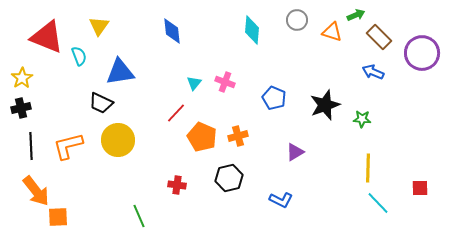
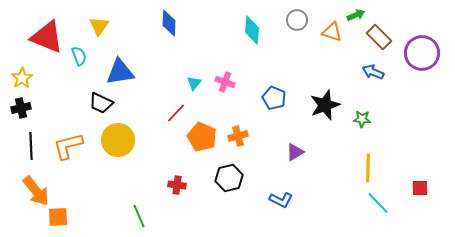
blue diamond: moved 3 px left, 8 px up; rotated 8 degrees clockwise
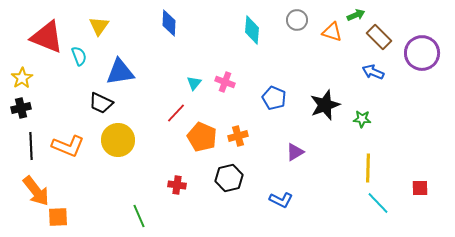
orange L-shape: rotated 144 degrees counterclockwise
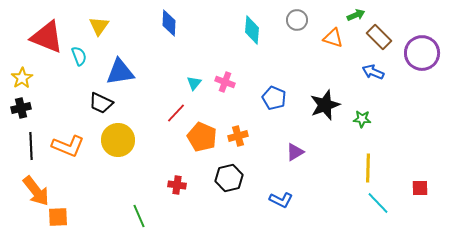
orange triangle: moved 1 px right, 6 px down
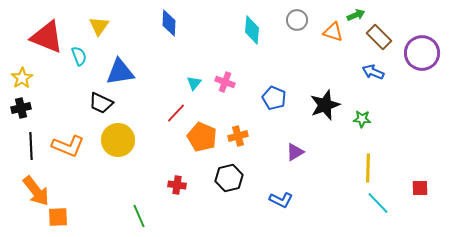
orange triangle: moved 6 px up
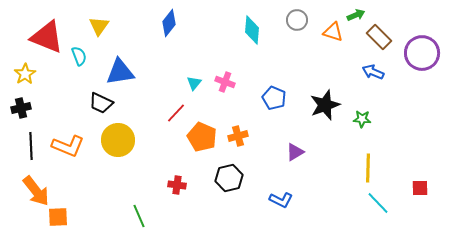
blue diamond: rotated 36 degrees clockwise
yellow star: moved 3 px right, 4 px up
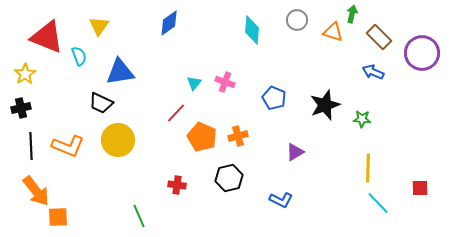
green arrow: moved 4 px left, 1 px up; rotated 54 degrees counterclockwise
blue diamond: rotated 16 degrees clockwise
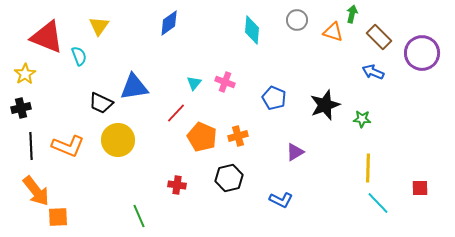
blue triangle: moved 14 px right, 15 px down
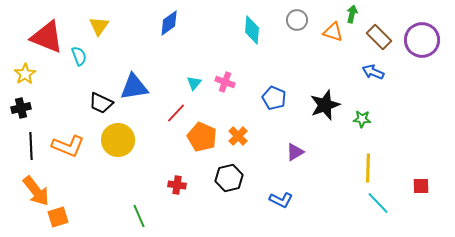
purple circle: moved 13 px up
orange cross: rotated 30 degrees counterclockwise
red square: moved 1 px right, 2 px up
orange square: rotated 15 degrees counterclockwise
